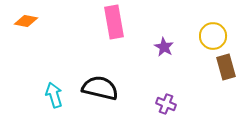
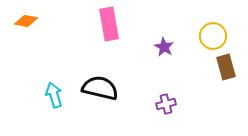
pink rectangle: moved 5 px left, 2 px down
purple cross: rotated 36 degrees counterclockwise
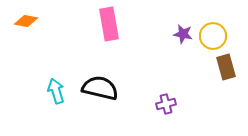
purple star: moved 19 px right, 13 px up; rotated 18 degrees counterclockwise
cyan arrow: moved 2 px right, 4 px up
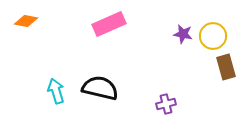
pink rectangle: rotated 76 degrees clockwise
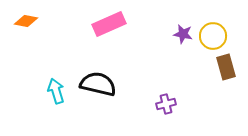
black semicircle: moved 2 px left, 4 px up
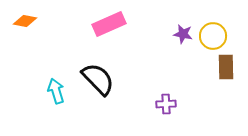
orange diamond: moved 1 px left
brown rectangle: rotated 15 degrees clockwise
black semicircle: moved 5 px up; rotated 33 degrees clockwise
purple cross: rotated 12 degrees clockwise
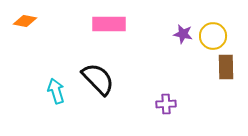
pink rectangle: rotated 24 degrees clockwise
